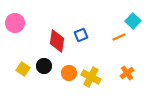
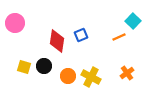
yellow square: moved 1 px right, 2 px up; rotated 16 degrees counterclockwise
orange circle: moved 1 px left, 3 px down
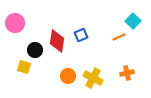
black circle: moved 9 px left, 16 px up
orange cross: rotated 24 degrees clockwise
yellow cross: moved 2 px right, 1 px down
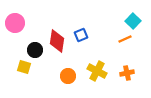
orange line: moved 6 px right, 2 px down
yellow cross: moved 4 px right, 7 px up
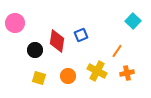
orange line: moved 8 px left, 12 px down; rotated 32 degrees counterclockwise
yellow square: moved 15 px right, 11 px down
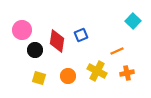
pink circle: moved 7 px right, 7 px down
orange line: rotated 32 degrees clockwise
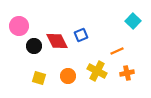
pink circle: moved 3 px left, 4 px up
red diamond: rotated 35 degrees counterclockwise
black circle: moved 1 px left, 4 px up
